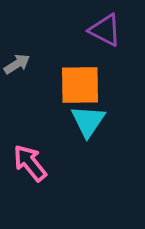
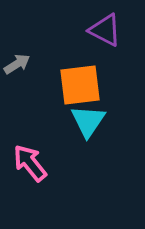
orange square: rotated 6 degrees counterclockwise
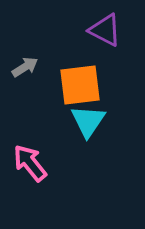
gray arrow: moved 8 px right, 3 px down
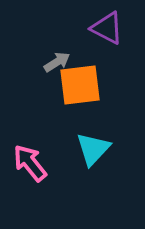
purple triangle: moved 2 px right, 2 px up
gray arrow: moved 32 px right, 5 px up
cyan triangle: moved 5 px right, 28 px down; rotated 9 degrees clockwise
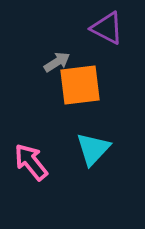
pink arrow: moved 1 px right, 1 px up
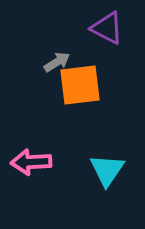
cyan triangle: moved 14 px right, 21 px down; rotated 9 degrees counterclockwise
pink arrow: rotated 54 degrees counterclockwise
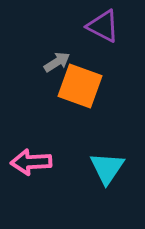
purple triangle: moved 4 px left, 2 px up
orange square: moved 1 px down; rotated 27 degrees clockwise
cyan triangle: moved 2 px up
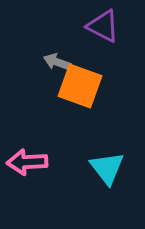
gray arrow: rotated 128 degrees counterclockwise
pink arrow: moved 4 px left
cyan triangle: rotated 12 degrees counterclockwise
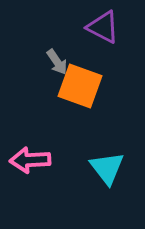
purple triangle: moved 1 px down
gray arrow: rotated 144 degrees counterclockwise
pink arrow: moved 3 px right, 2 px up
